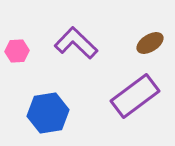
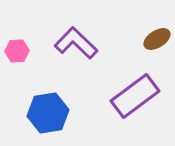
brown ellipse: moved 7 px right, 4 px up
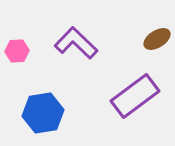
blue hexagon: moved 5 px left
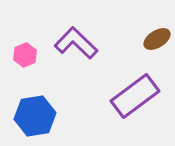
pink hexagon: moved 8 px right, 4 px down; rotated 20 degrees counterclockwise
blue hexagon: moved 8 px left, 3 px down
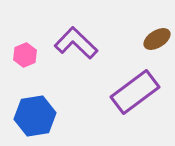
purple rectangle: moved 4 px up
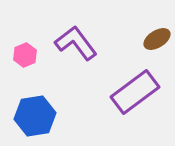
purple L-shape: rotated 9 degrees clockwise
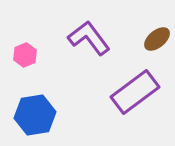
brown ellipse: rotated 8 degrees counterclockwise
purple L-shape: moved 13 px right, 5 px up
blue hexagon: moved 1 px up
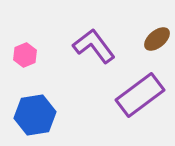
purple L-shape: moved 5 px right, 8 px down
purple rectangle: moved 5 px right, 3 px down
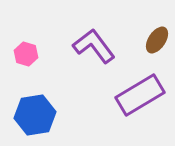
brown ellipse: moved 1 px down; rotated 16 degrees counterclockwise
pink hexagon: moved 1 px right, 1 px up; rotated 20 degrees counterclockwise
purple rectangle: rotated 6 degrees clockwise
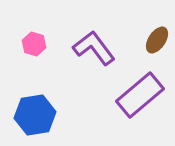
purple L-shape: moved 2 px down
pink hexagon: moved 8 px right, 10 px up
purple rectangle: rotated 9 degrees counterclockwise
